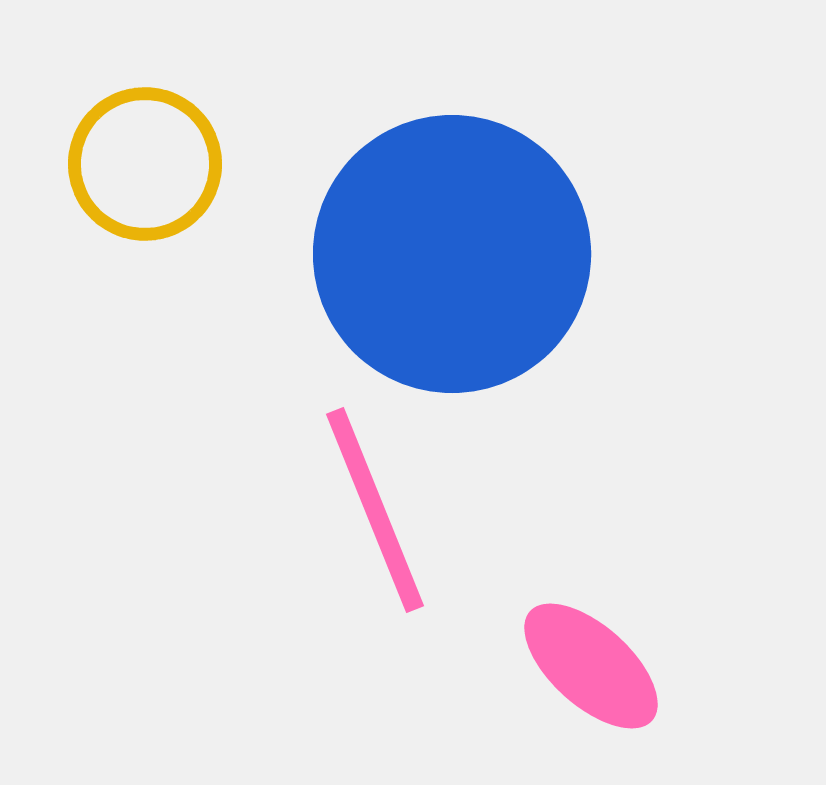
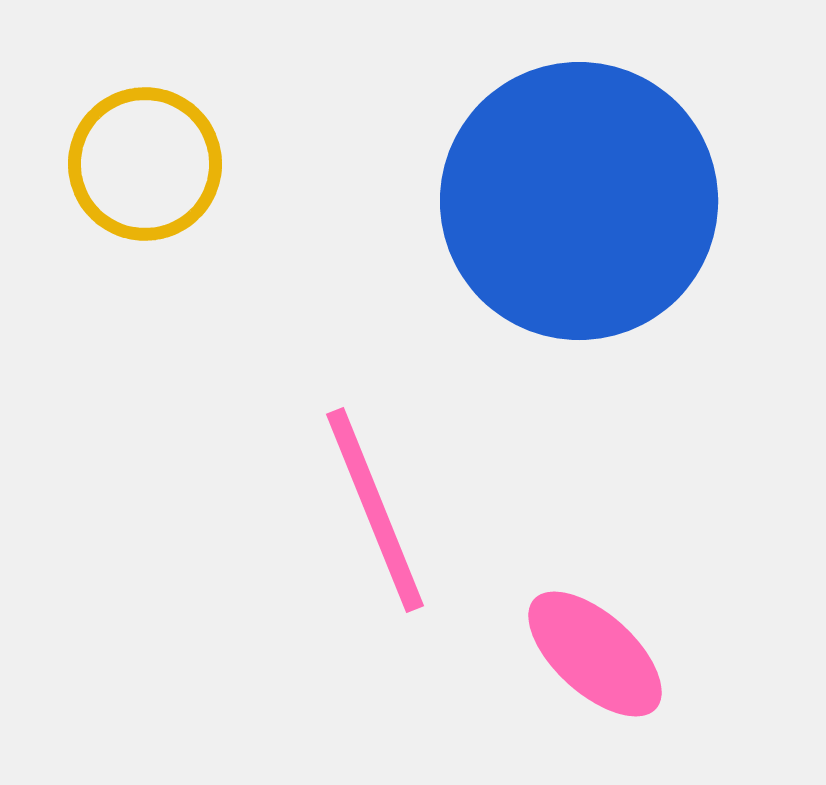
blue circle: moved 127 px right, 53 px up
pink ellipse: moved 4 px right, 12 px up
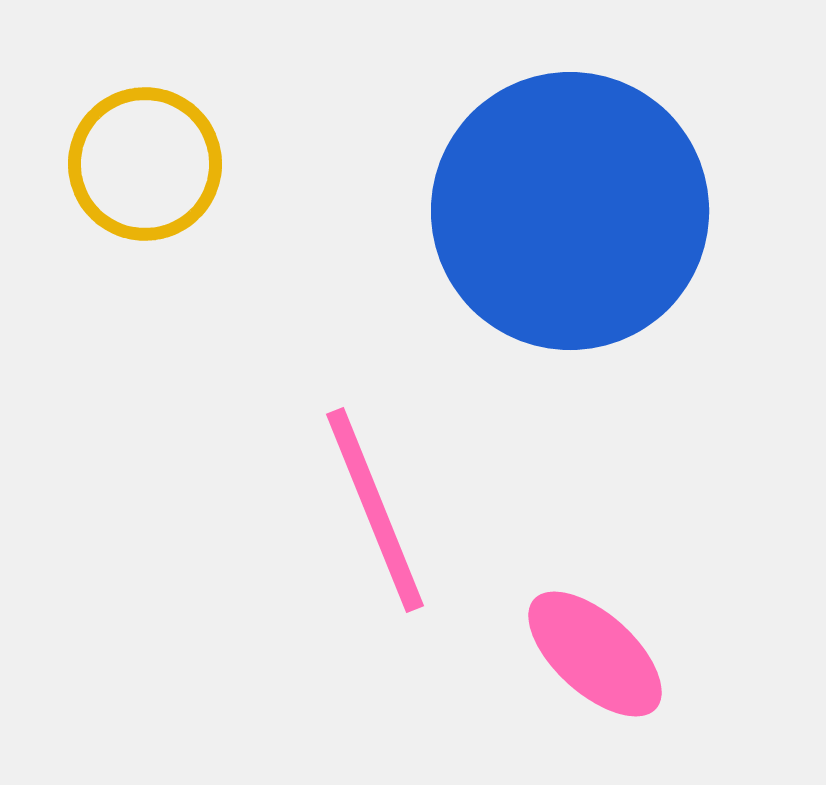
blue circle: moved 9 px left, 10 px down
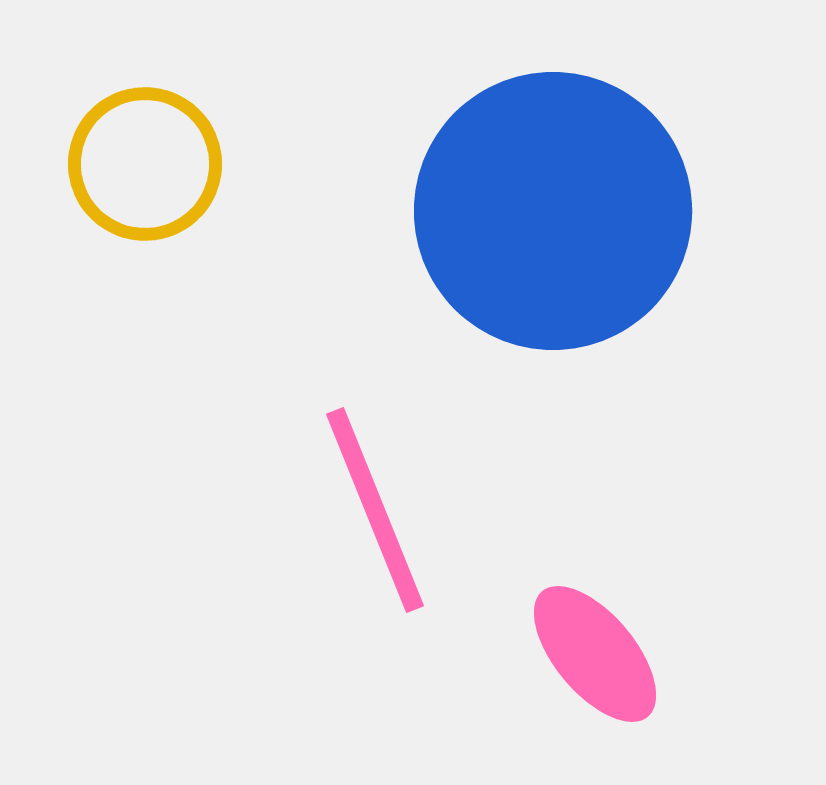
blue circle: moved 17 px left
pink ellipse: rotated 8 degrees clockwise
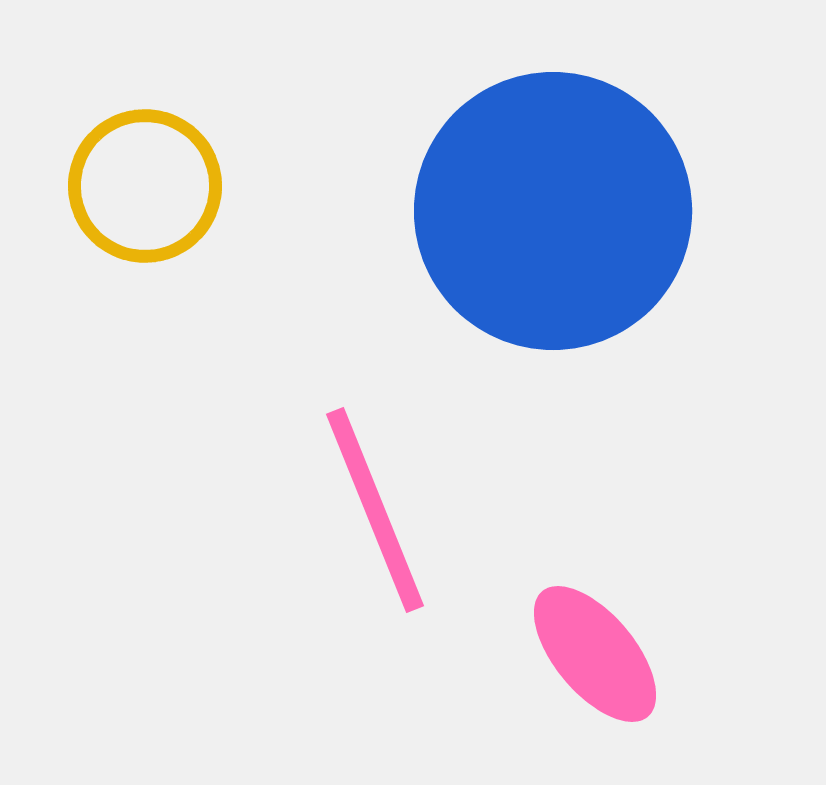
yellow circle: moved 22 px down
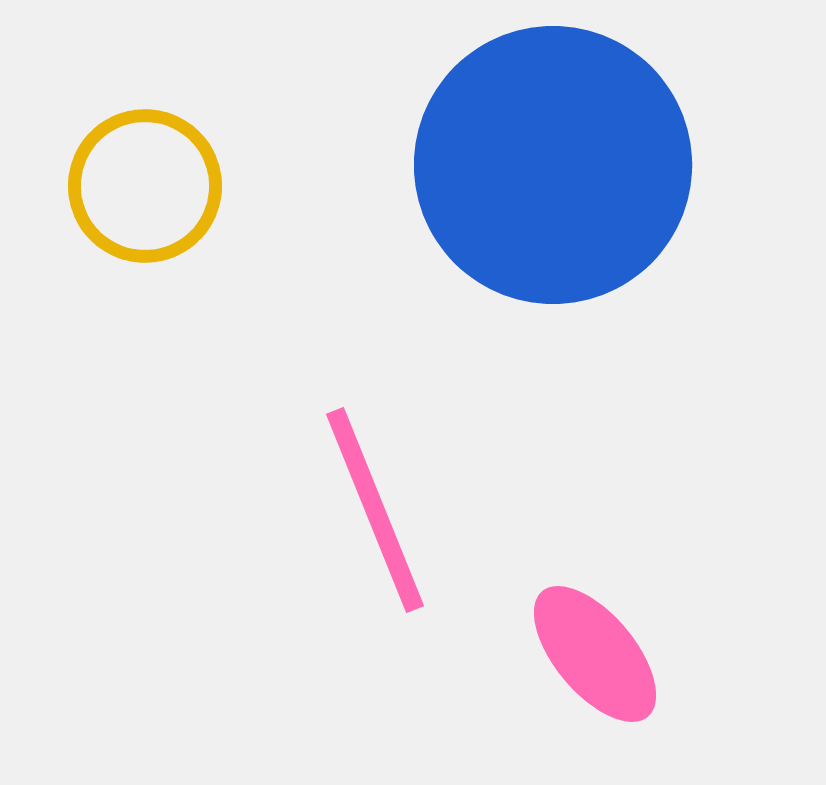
blue circle: moved 46 px up
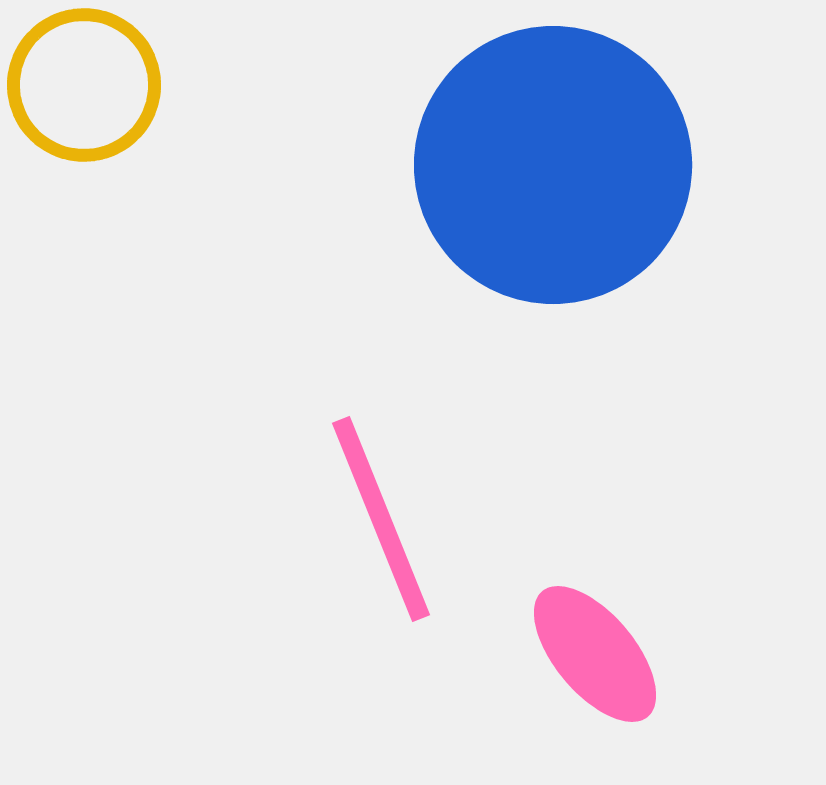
yellow circle: moved 61 px left, 101 px up
pink line: moved 6 px right, 9 px down
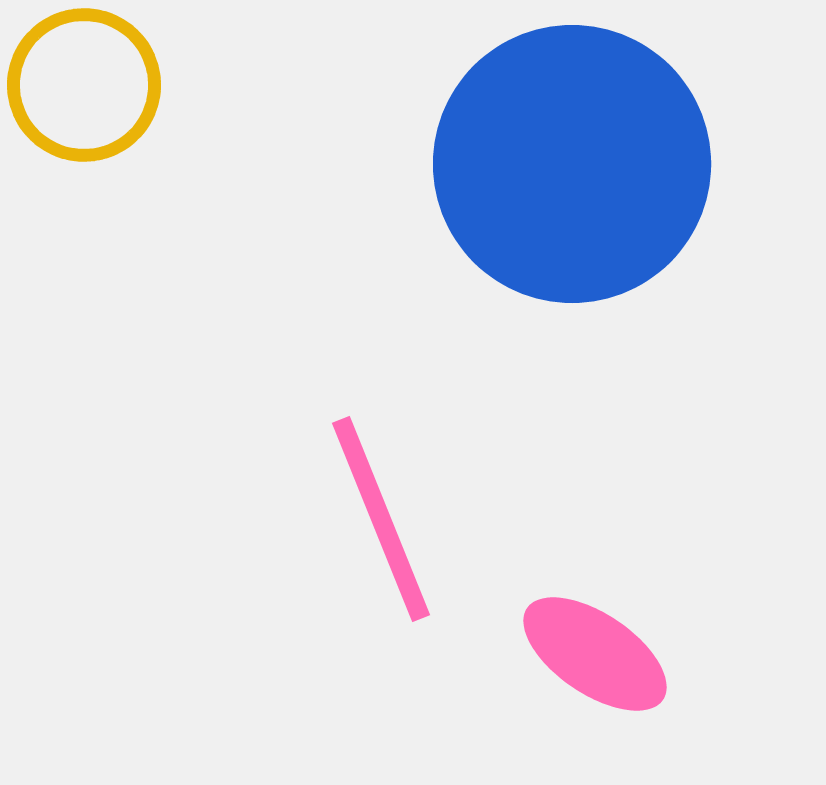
blue circle: moved 19 px right, 1 px up
pink ellipse: rotated 16 degrees counterclockwise
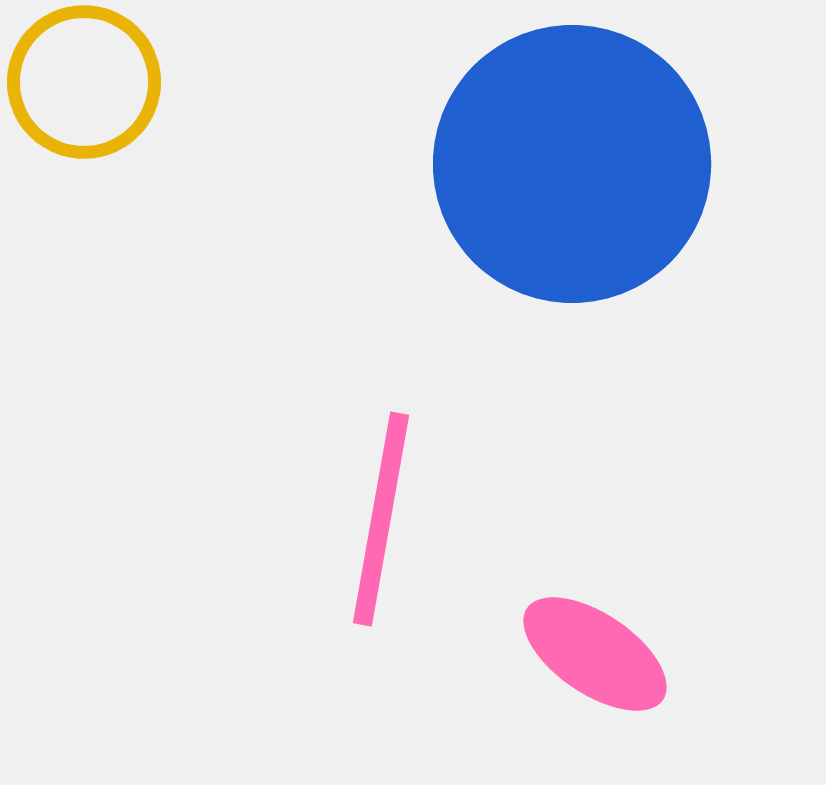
yellow circle: moved 3 px up
pink line: rotated 32 degrees clockwise
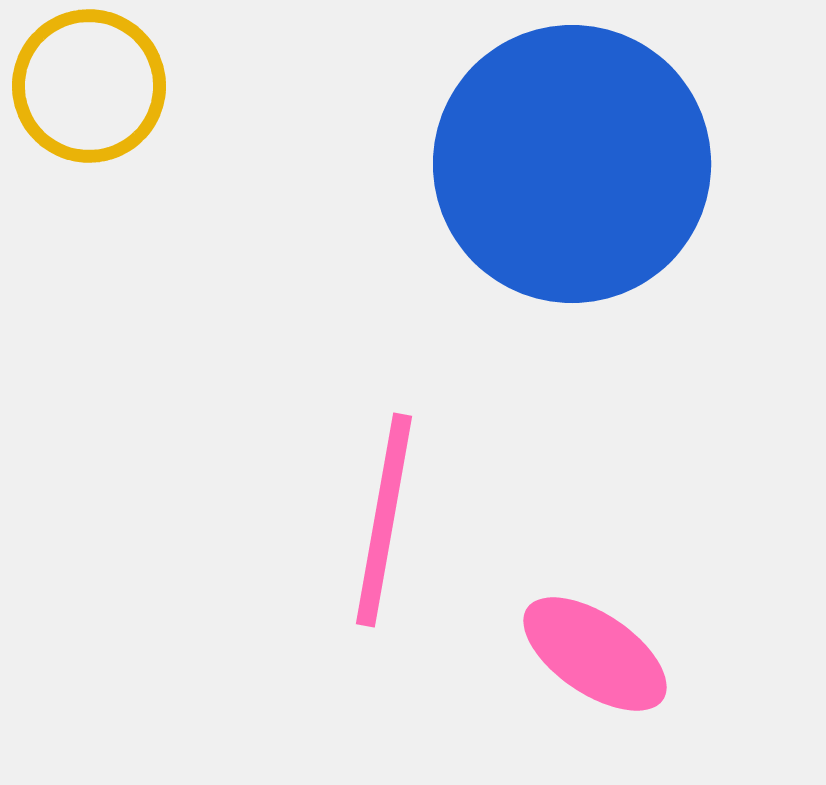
yellow circle: moved 5 px right, 4 px down
pink line: moved 3 px right, 1 px down
